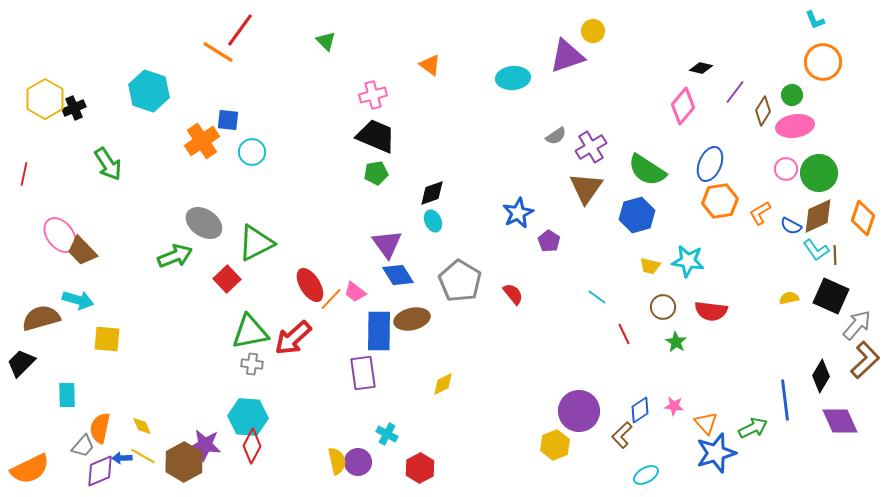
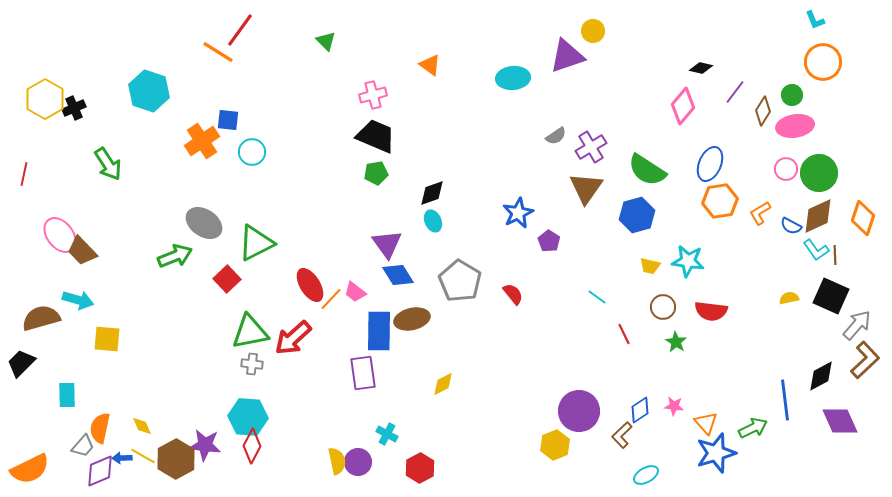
black diamond at (821, 376): rotated 32 degrees clockwise
brown hexagon at (184, 462): moved 8 px left, 3 px up
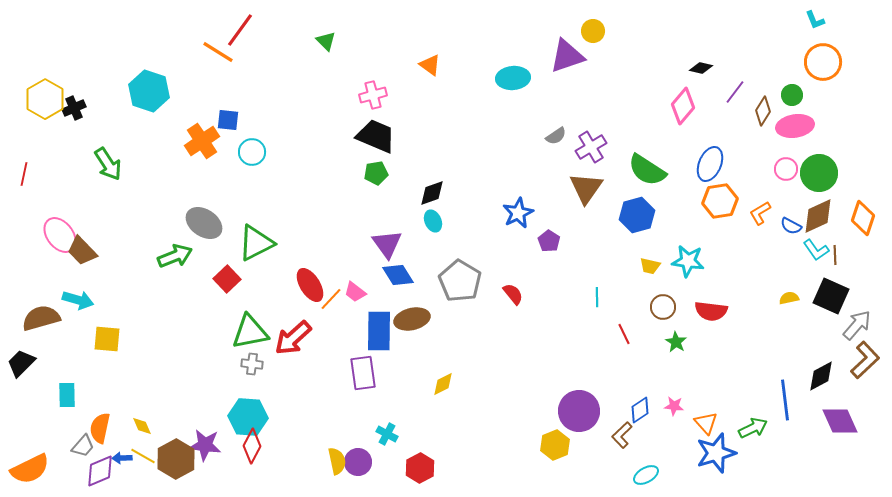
cyan line at (597, 297): rotated 54 degrees clockwise
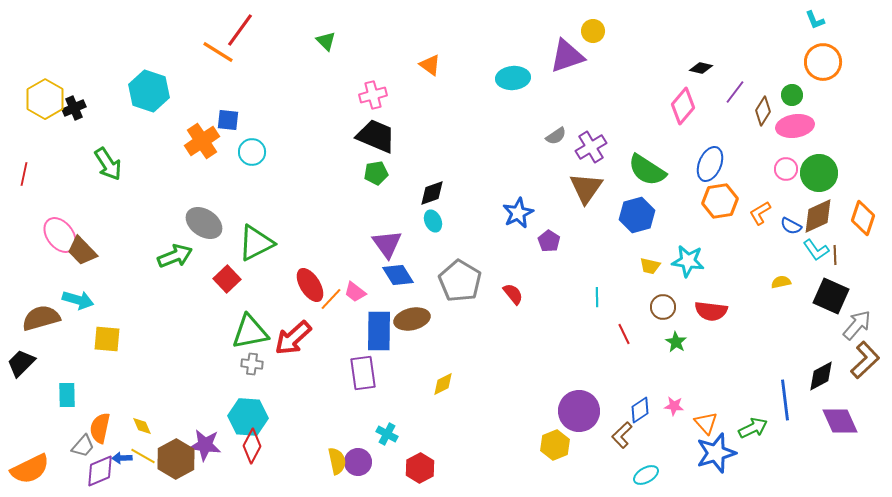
yellow semicircle at (789, 298): moved 8 px left, 16 px up
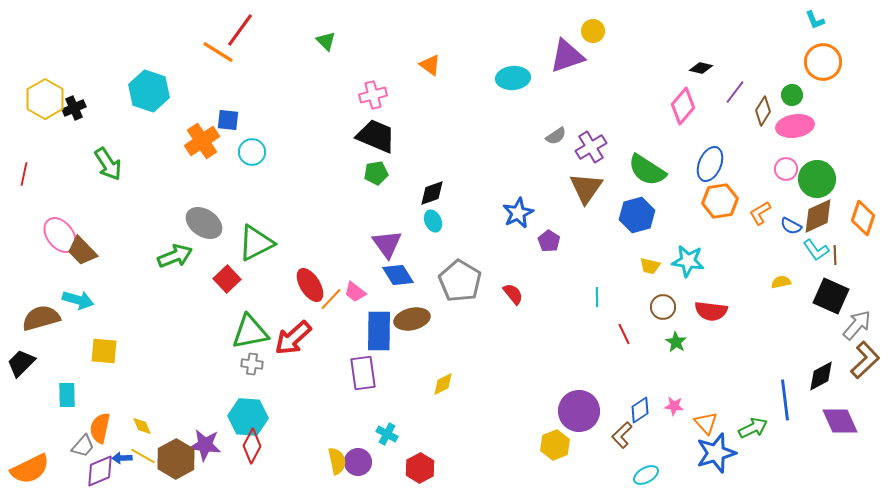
green circle at (819, 173): moved 2 px left, 6 px down
yellow square at (107, 339): moved 3 px left, 12 px down
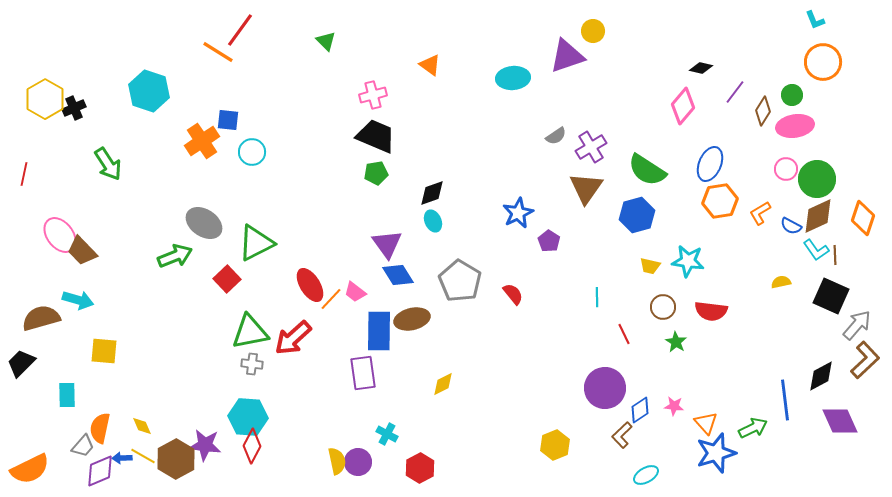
purple circle at (579, 411): moved 26 px right, 23 px up
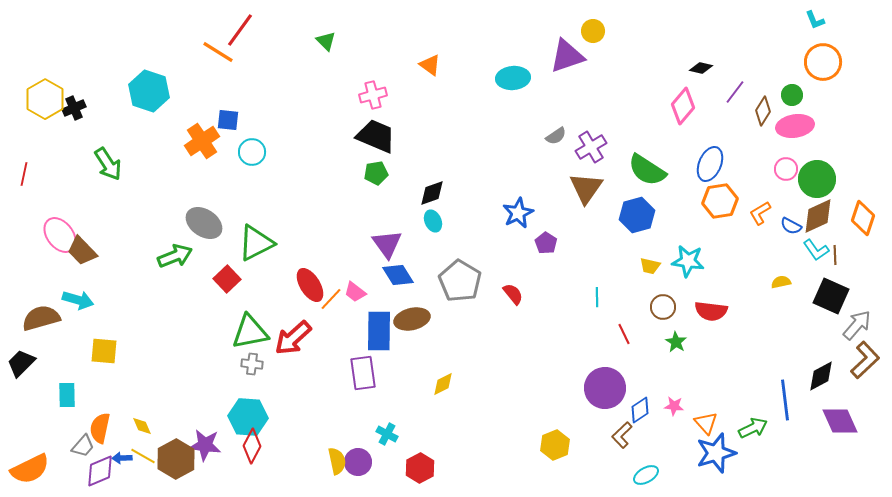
purple pentagon at (549, 241): moved 3 px left, 2 px down
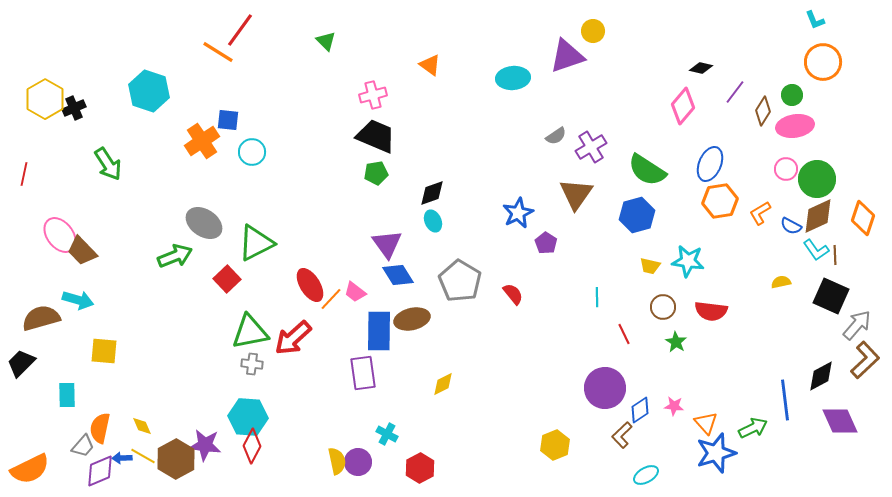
brown triangle at (586, 188): moved 10 px left, 6 px down
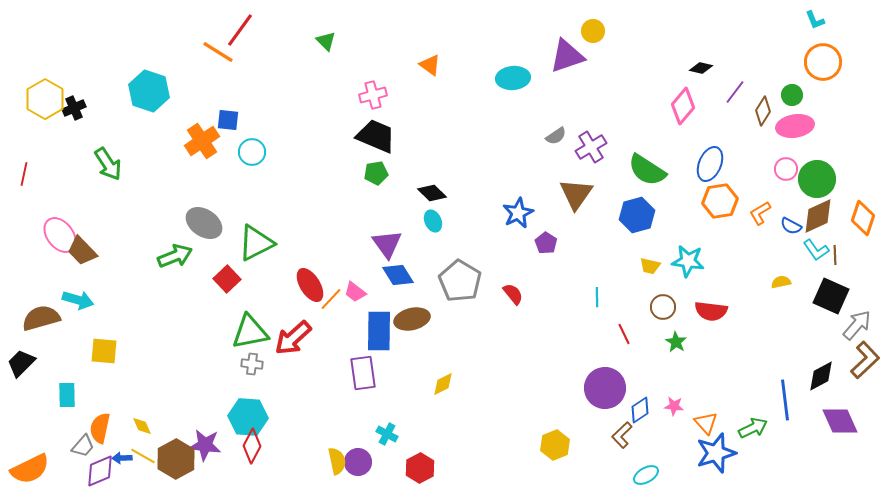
black diamond at (432, 193): rotated 64 degrees clockwise
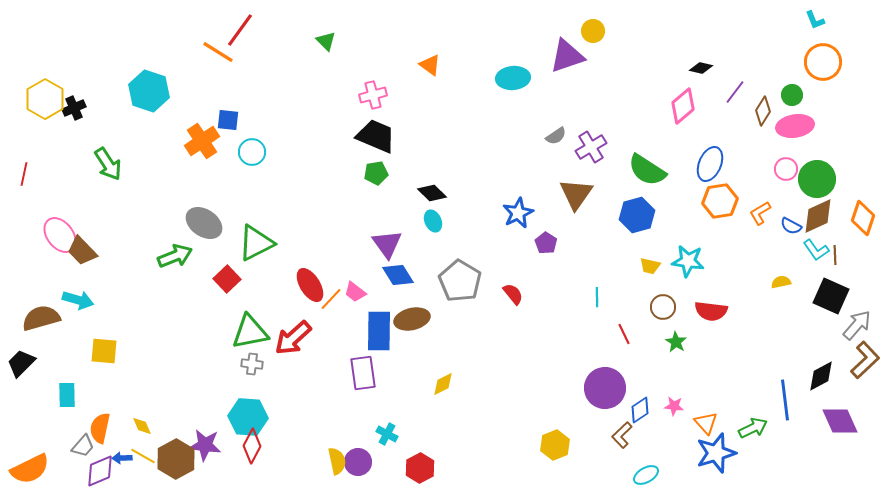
pink diamond at (683, 106): rotated 9 degrees clockwise
